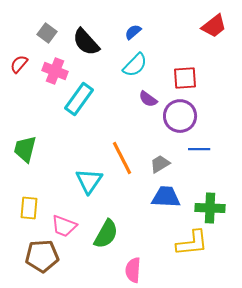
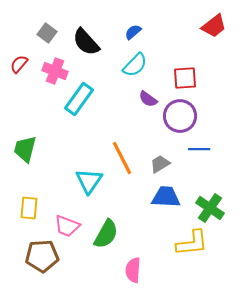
green cross: rotated 32 degrees clockwise
pink trapezoid: moved 3 px right
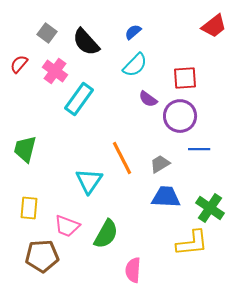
pink cross: rotated 15 degrees clockwise
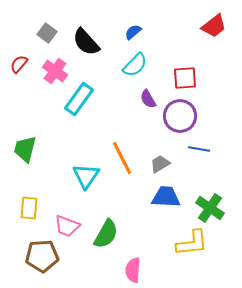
purple semicircle: rotated 24 degrees clockwise
blue line: rotated 10 degrees clockwise
cyan triangle: moved 3 px left, 5 px up
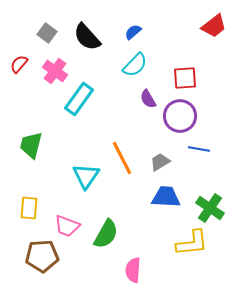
black semicircle: moved 1 px right, 5 px up
green trapezoid: moved 6 px right, 4 px up
gray trapezoid: moved 2 px up
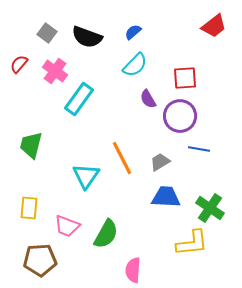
black semicircle: rotated 28 degrees counterclockwise
brown pentagon: moved 2 px left, 4 px down
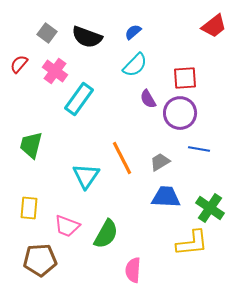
purple circle: moved 3 px up
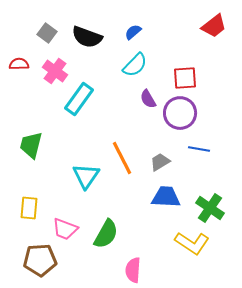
red semicircle: rotated 48 degrees clockwise
pink trapezoid: moved 2 px left, 3 px down
yellow L-shape: rotated 40 degrees clockwise
